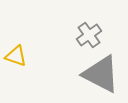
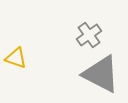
yellow triangle: moved 2 px down
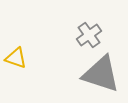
gray triangle: rotated 9 degrees counterclockwise
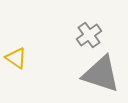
yellow triangle: rotated 15 degrees clockwise
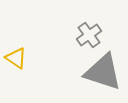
gray triangle: moved 2 px right, 2 px up
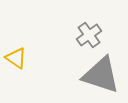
gray triangle: moved 2 px left, 3 px down
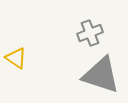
gray cross: moved 1 px right, 2 px up; rotated 15 degrees clockwise
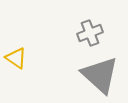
gray triangle: moved 1 px left; rotated 24 degrees clockwise
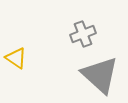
gray cross: moved 7 px left, 1 px down
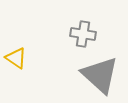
gray cross: rotated 30 degrees clockwise
